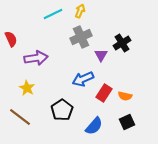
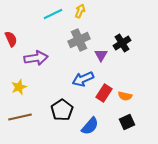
gray cross: moved 2 px left, 3 px down
yellow star: moved 8 px left, 1 px up; rotated 21 degrees clockwise
brown line: rotated 50 degrees counterclockwise
blue semicircle: moved 4 px left
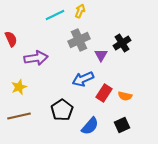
cyan line: moved 2 px right, 1 px down
brown line: moved 1 px left, 1 px up
black square: moved 5 px left, 3 px down
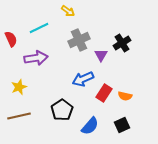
yellow arrow: moved 12 px left; rotated 104 degrees clockwise
cyan line: moved 16 px left, 13 px down
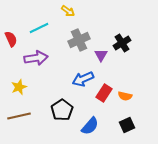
black square: moved 5 px right
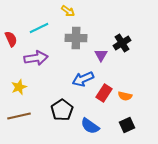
gray cross: moved 3 px left, 2 px up; rotated 25 degrees clockwise
blue semicircle: rotated 84 degrees clockwise
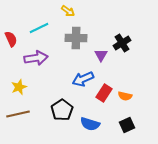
brown line: moved 1 px left, 2 px up
blue semicircle: moved 2 px up; rotated 18 degrees counterclockwise
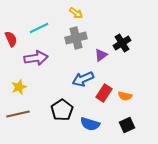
yellow arrow: moved 8 px right, 2 px down
gray cross: rotated 15 degrees counterclockwise
purple triangle: rotated 24 degrees clockwise
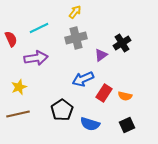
yellow arrow: moved 1 px left, 1 px up; rotated 88 degrees counterclockwise
